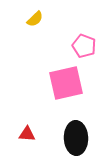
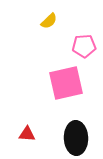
yellow semicircle: moved 14 px right, 2 px down
pink pentagon: rotated 25 degrees counterclockwise
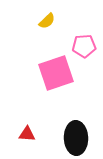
yellow semicircle: moved 2 px left
pink square: moved 10 px left, 10 px up; rotated 6 degrees counterclockwise
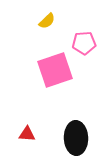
pink pentagon: moved 3 px up
pink square: moved 1 px left, 3 px up
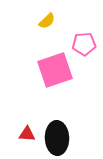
pink pentagon: moved 1 px down
black ellipse: moved 19 px left
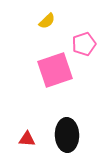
pink pentagon: rotated 15 degrees counterclockwise
red triangle: moved 5 px down
black ellipse: moved 10 px right, 3 px up
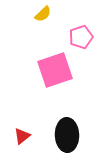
yellow semicircle: moved 4 px left, 7 px up
pink pentagon: moved 3 px left, 7 px up
red triangle: moved 5 px left, 3 px up; rotated 42 degrees counterclockwise
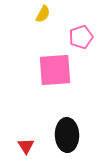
yellow semicircle: rotated 18 degrees counterclockwise
pink square: rotated 15 degrees clockwise
red triangle: moved 4 px right, 10 px down; rotated 24 degrees counterclockwise
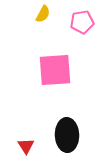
pink pentagon: moved 1 px right, 15 px up; rotated 10 degrees clockwise
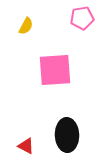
yellow semicircle: moved 17 px left, 12 px down
pink pentagon: moved 4 px up
red triangle: rotated 30 degrees counterclockwise
